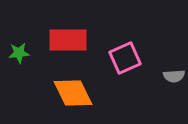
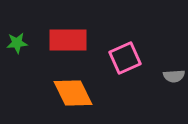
green star: moved 2 px left, 10 px up
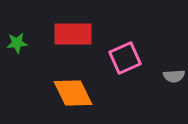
red rectangle: moved 5 px right, 6 px up
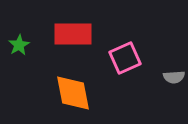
green star: moved 2 px right, 2 px down; rotated 25 degrees counterclockwise
gray semicircle: moved 1 px down
orange diamond: rotated 15 degrees clockwise
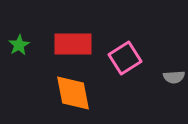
red rectangle: moved 10 px down
pink square: rotated 8 degrees counterclockwise
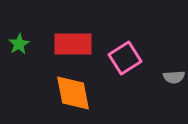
green star: moved 1 px up
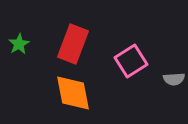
red rectangle: rotated 69 degrees counterclockwise
pink square: moved 6 px right, 3 px down
gray semicircle: moved 2 px down
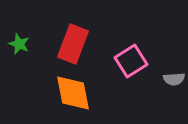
green star: rotated 20 degrees counterclockwise
